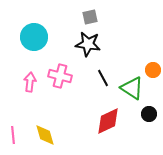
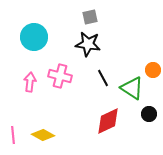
yellow diamond: moved 2 px left; rotated 45 degrees counterclockwise
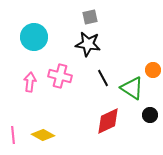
black circle: moved 1 px right, 1 px down
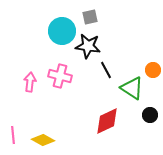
cyan circle: moved 28 px right, 6 px up
black star: moved 2 px down
black line: moved 3 px right, 8 px up
red diamond: moved 1 px left
yellow diamond: moved 5 px down
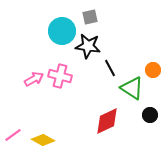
black line: moved 4 px right, 2 px up
pink arrow: moved 4 px right, 3 px up; rotated 54 degrees clockwise
pink line: rotated 60 degrees clockwise
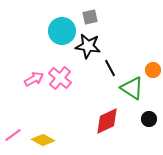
pink cross: moved 2 px down; rotated 25 degrees clockwise
black circle: moved 1 px left, 4 px down
